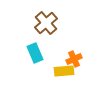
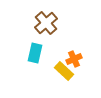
cyan rectangle: rotated 36 degrees clockwise
yellow rectangle: rotated 48 degrees clockwise
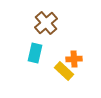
orange cross: rotated 21 degrees clockwise
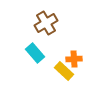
brown cross: rotated 10 degrees clockwise
cyan rectangle: rotated 54 degrees counterclockwise
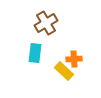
cyan rectangle: rotated 48 degrees clockwise
